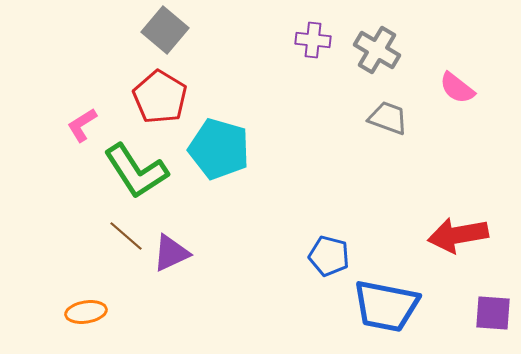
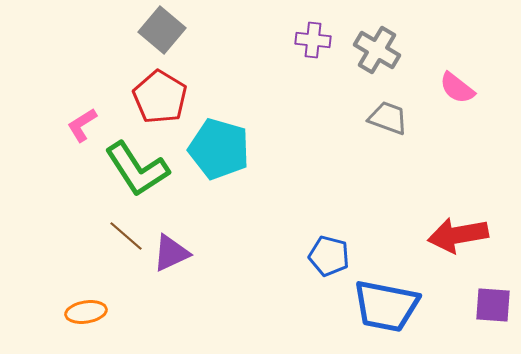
gray square: moved 3 px left
green L-shape: moved 1 px right, 2 px up
purple square: moved 8 px up
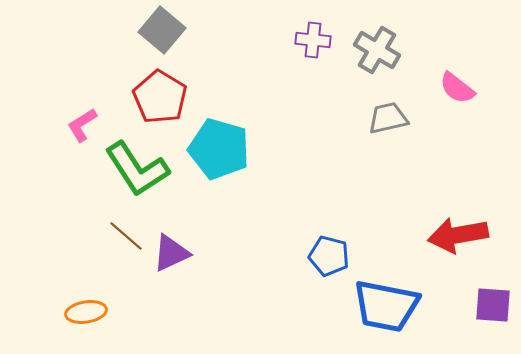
gray trapezoid: rotated 33 degrees counterclockwise
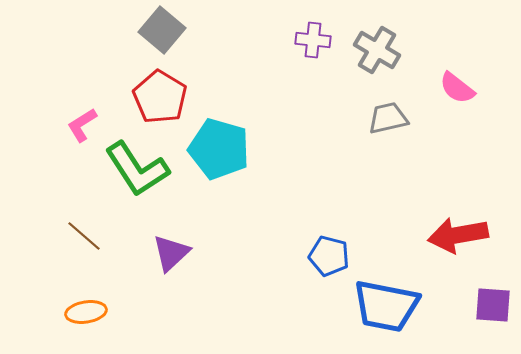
brown line: moved 42 px left
purple triangle: rotated 18 degrees counterclockwise
